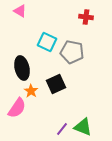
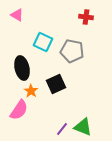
pink triangle: moved 3 px left, 4 px down
cyan square: moved 4 px left
gray pentagon: moved 1 px up
pink semicircle: moved 2 px right, 2 px down
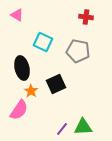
gray pentagon: moved 6 px right
green triangle: rotated 24 degrees counterclockwise
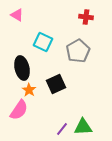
gray pentagon: rotated 30 degrees clockwise
orange star: moved 2 px left, 1 px up
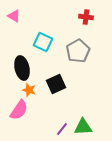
pink triangle: moved 3 px left, 1 px down
orange star: rotated 16 degrees counterclockwise
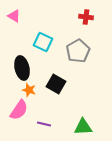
black square: rotated 36 degrees counterclockwise
purple line: moved 18 px left, 5 px up; rotated 64 degrees clockwise
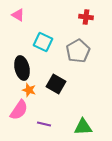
pink triangle: moved 4 px right, 1 px up
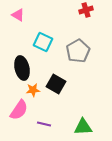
red cross: moved 7 px up; rotated 24 degrees counterclockwise
orange star: moved 4 px right; rotated 24 degrees counterclockwise
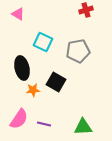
pink triangle: moved 1 px up
gray pentagon: rotated 20 degrees clockwise
black square: moved 2 px up
pink semicircle: moved 9 px down
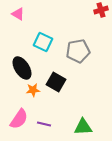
red cross: moved 15 px right
black ellipse: rotated 20 degrees counterclockwise
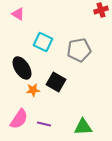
gray pentagon: moved 1 px right, 1 px up
